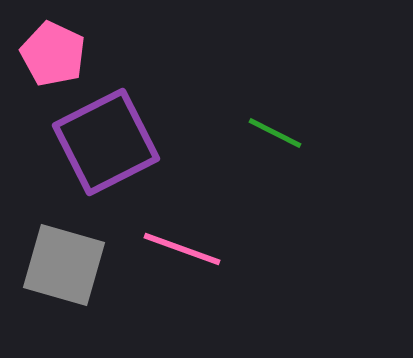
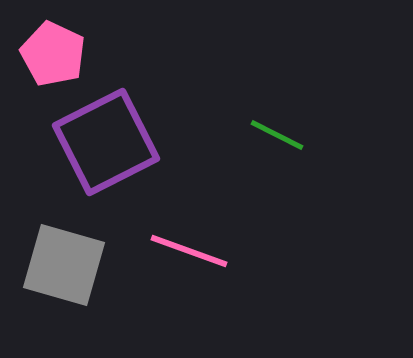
green line: moved 2 px right, 2 px down
pink line: moved 7 px right, 2 px down
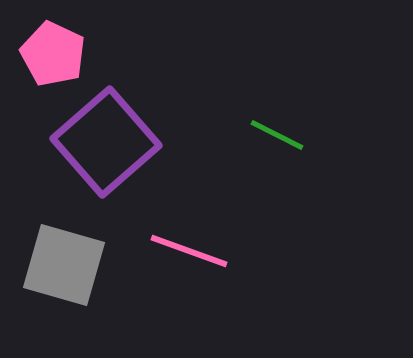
purple square: rotated 14 degrees counterclockwise
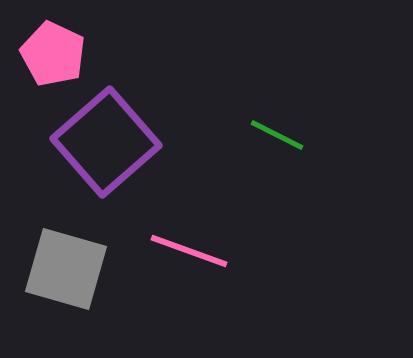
gray square: moved 2 px right, 4 px down
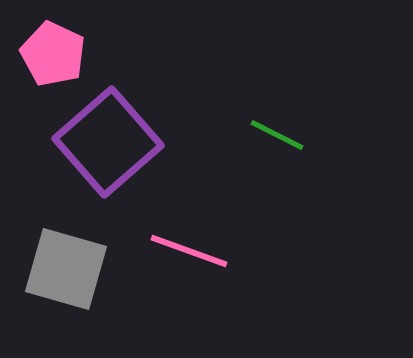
purple square: moved 2 px right
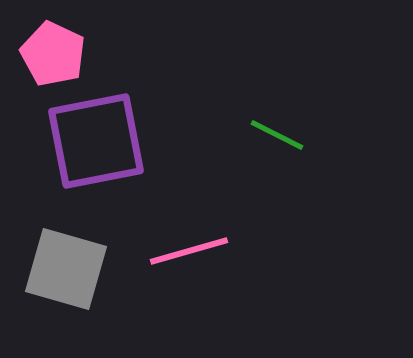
purple square: moved 12 px left, 1 px up; rotated 30 degrees clockwise
pink line: rotated 36 degrees counterclockwise
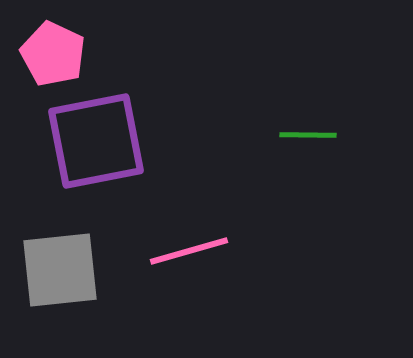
green line: moved 31 px right; rotated 26 degrees counterclockwise
gray square: moved 6 px left, 1 px down; rotated 22 degrees counterclockwise
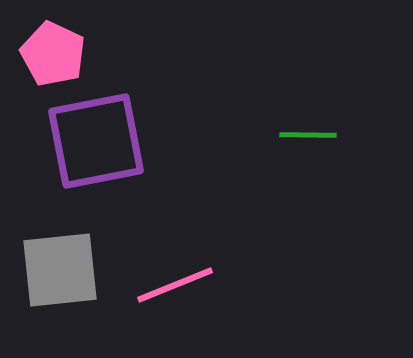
pink line: moved 14 px left, 34 px down; rotated 6 degrees counterclockwise
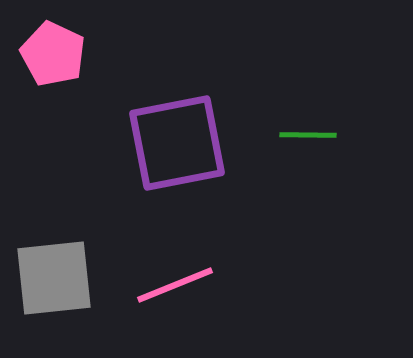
purple square: moved 81 px right, 2 px down
gray square: moved 6 px left, 8 px down
